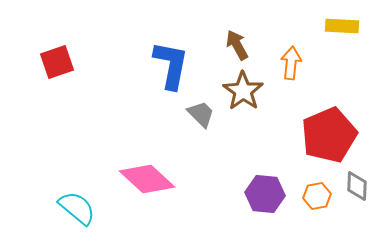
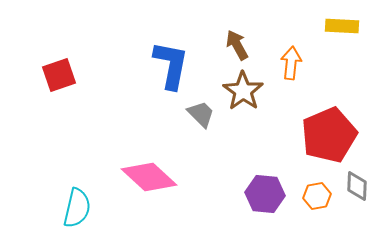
red square: moved 2 px right, 13 px down
pink diamond: moved 2 px right, 2 px up
cyan semicircle: rotated 63 degrees clockwise
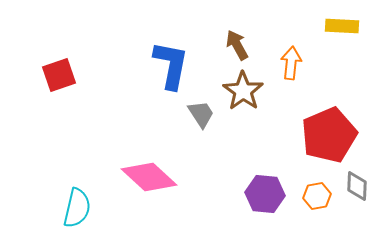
gray trapezoid: rotated 12 degrees clockwise
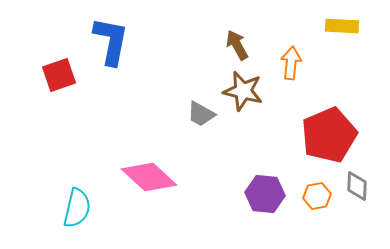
blue L-shape: moved 60 px left, 24 px up
brown star: rotated 21 degrees counterclockwise
gray trapezoid: rotated 152 degrees clockwise
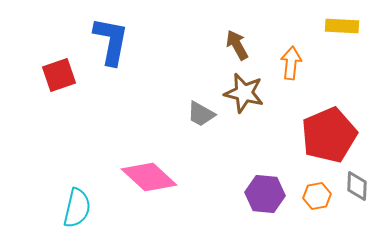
brown star: moved 1 px right, 2 px down
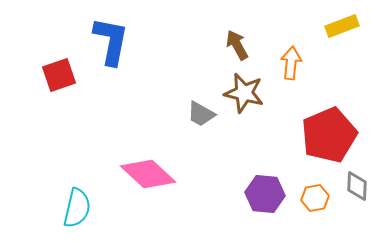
yellow rectangle: rotated 24 degrees counterclockwise
pink diamond: moved 1 px left, 3 px up
orange hexagon: moved 2 px left, 2 px down
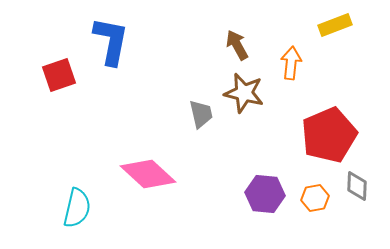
yellow rectangle: moved 7 px left, 1 px up
gray trapezoid: rotated 132 degrees counterclockwise
